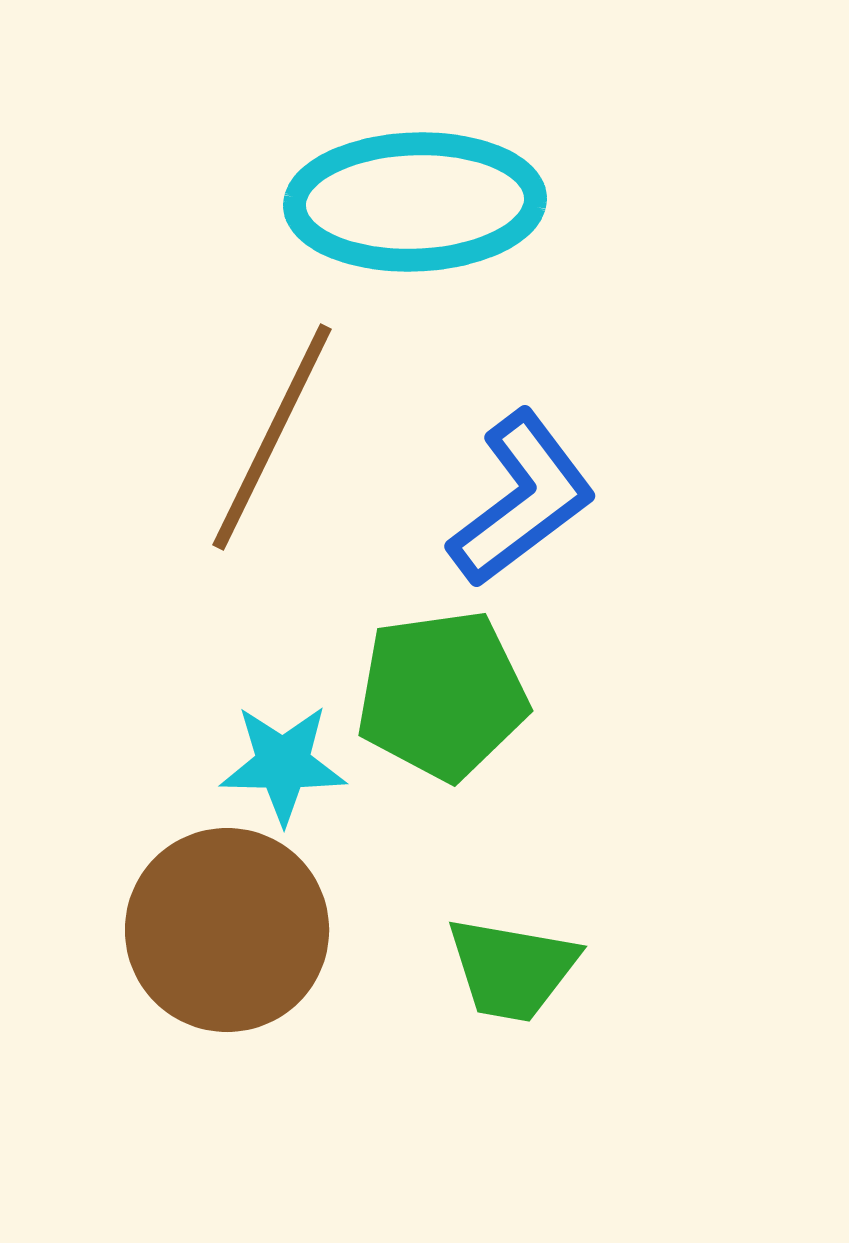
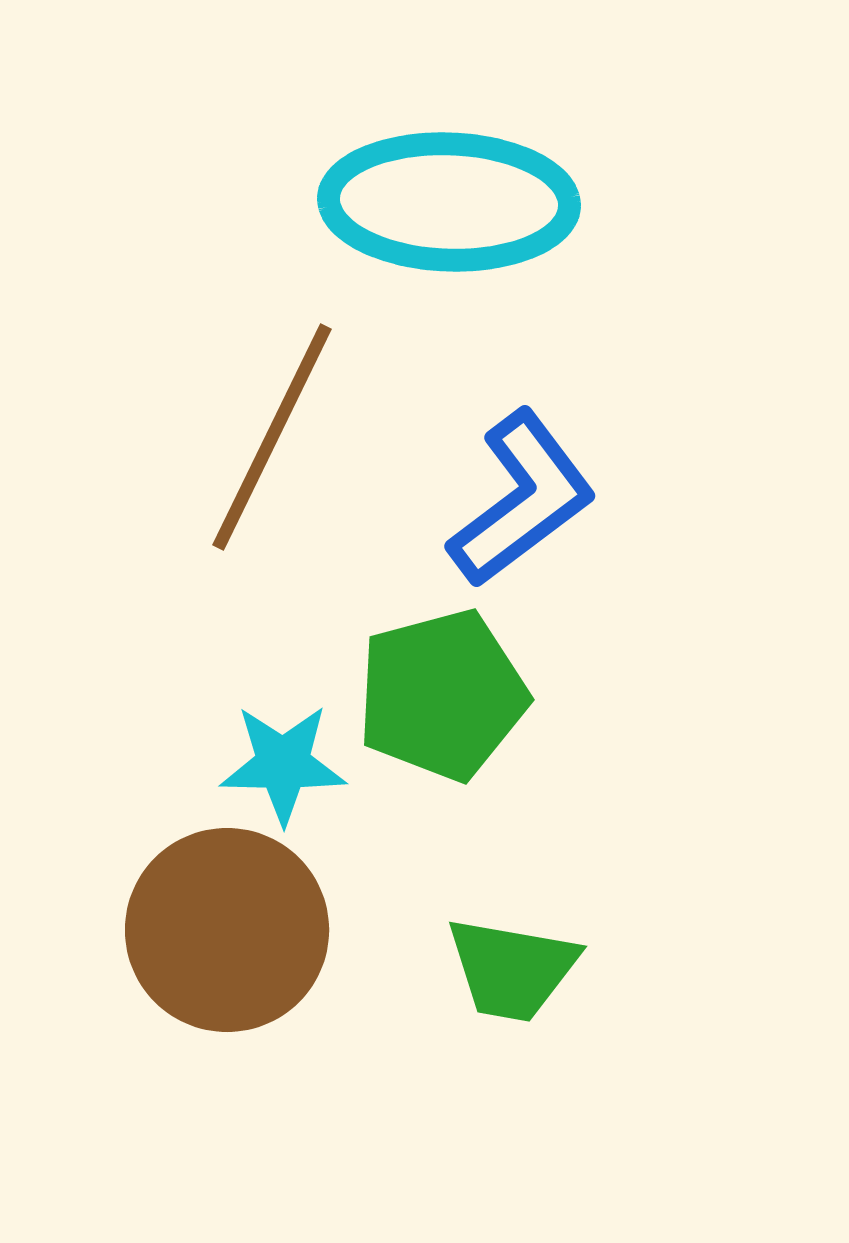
cyan ellipse: moved 34 px right; rotated 4 degrees clockwise
green pentagon: rotated 7 degrees counterclockwise
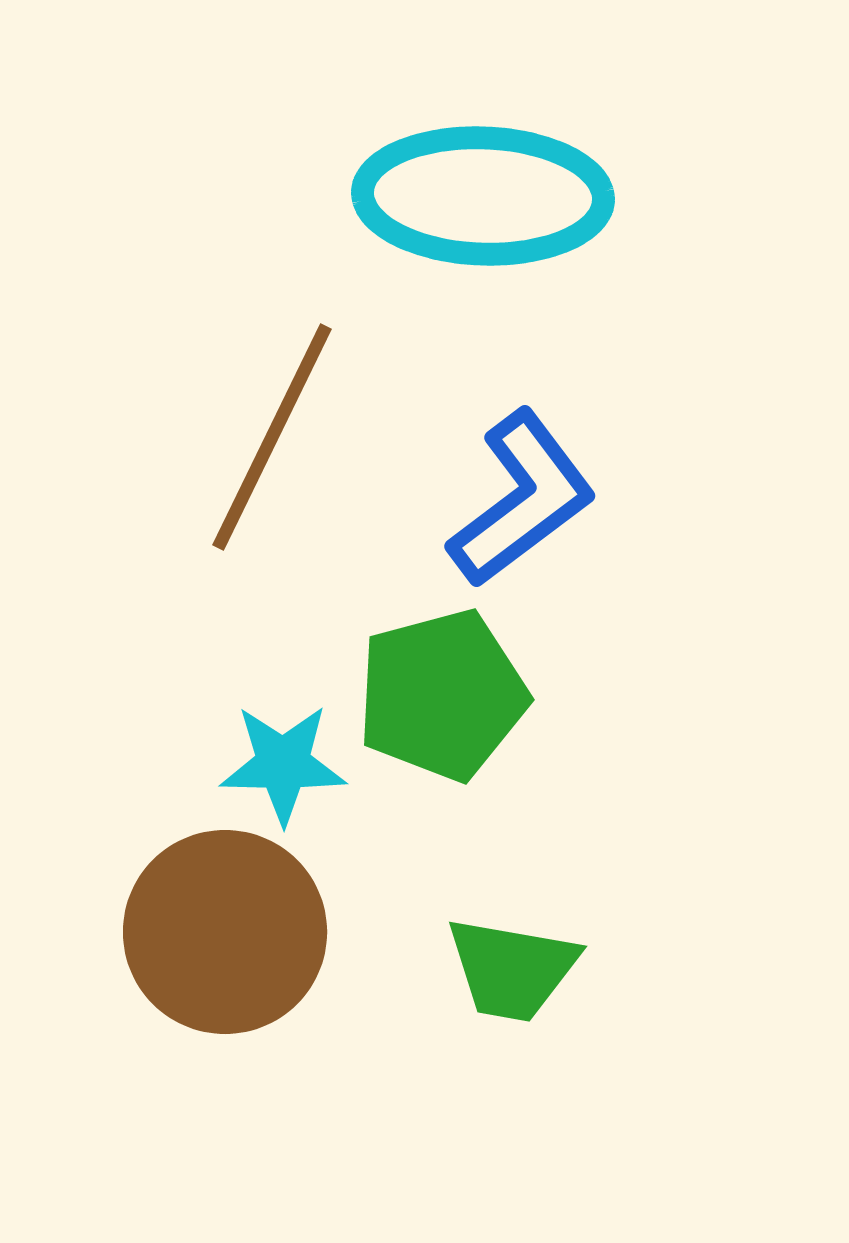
cyan ellipse: moved 34 px right, 6 px up
brown circle: moved 2 px left, 2 px down
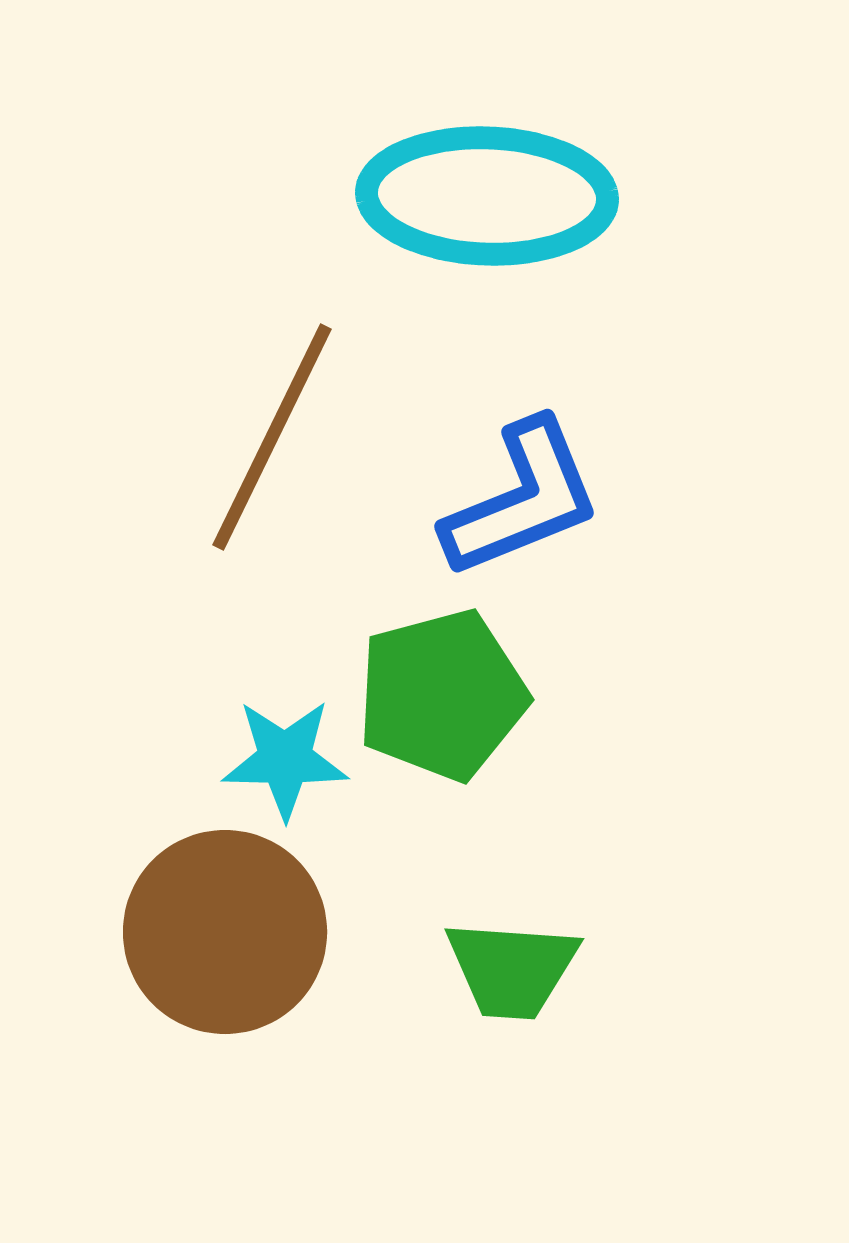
cyan ellipse: moved 4 px right
blue L-shape: rotated 15 degrees clockwise
cyan star: moved 2 px right, 5 px up
green trapezoid: rotated 6 degrees counterclockwise
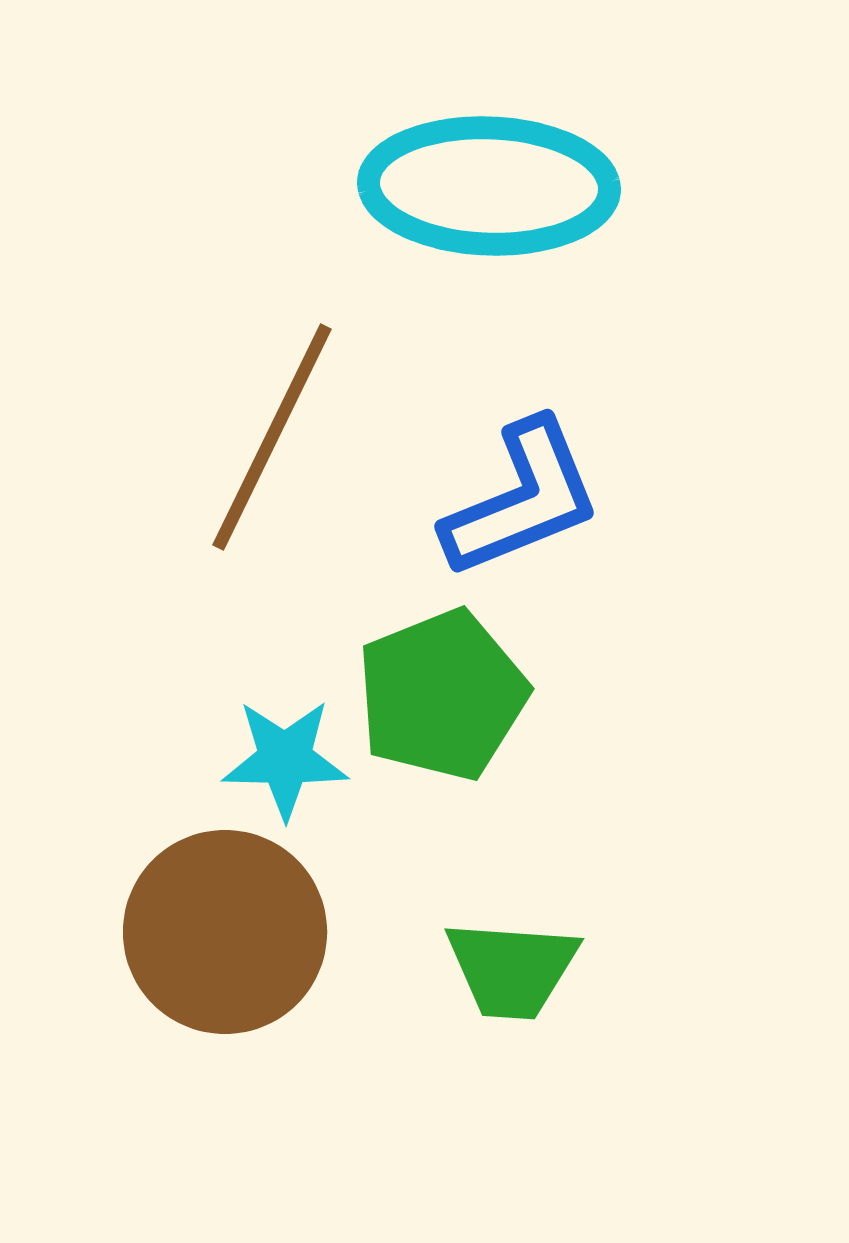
cyan ellipse: moved 2 px right, 10 px up
green pentagon: rotated 7 degrees counterclockwise
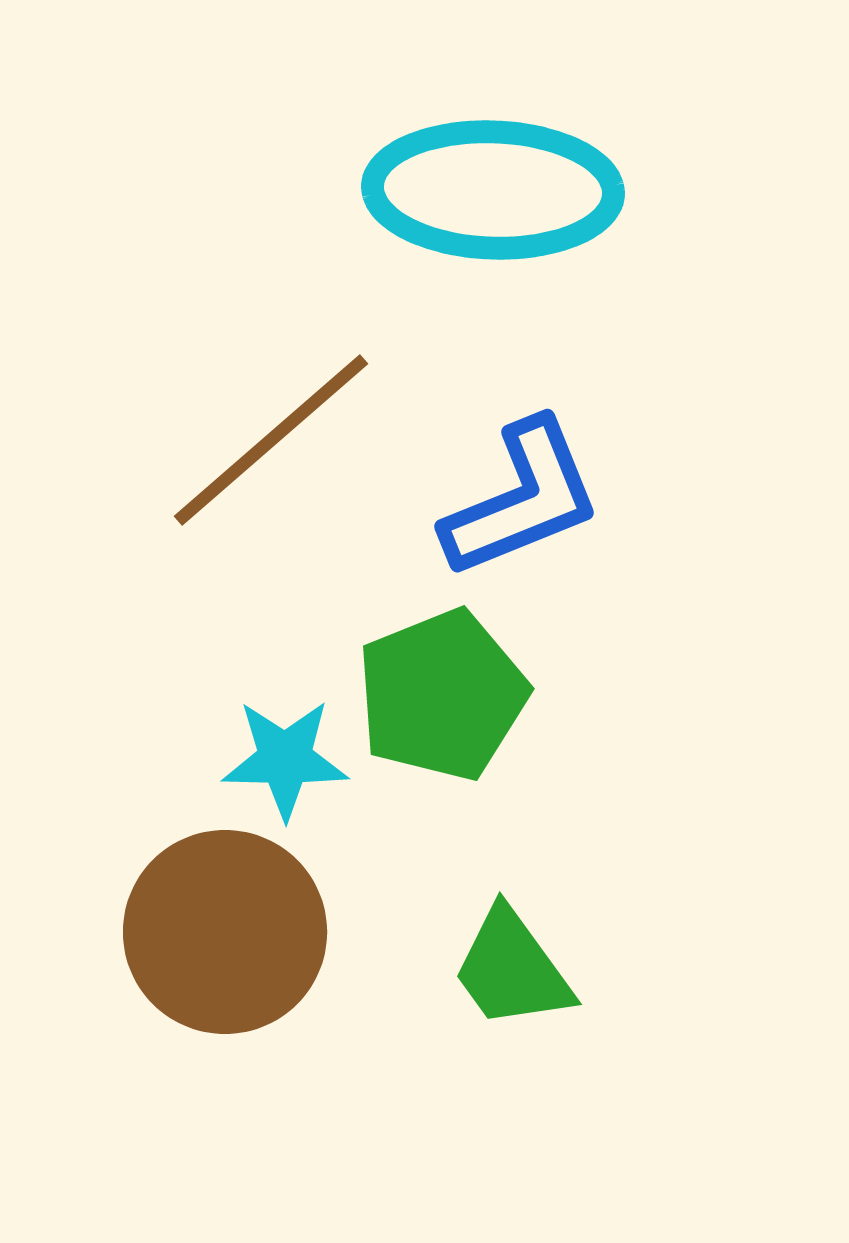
cyan ellipse: moved 4 px right, 4 px down
brown line: moved 1 px left, 3 px down; rotated 23 degrees clockwise
green trapezoid: rotated 50 degrees clockwise
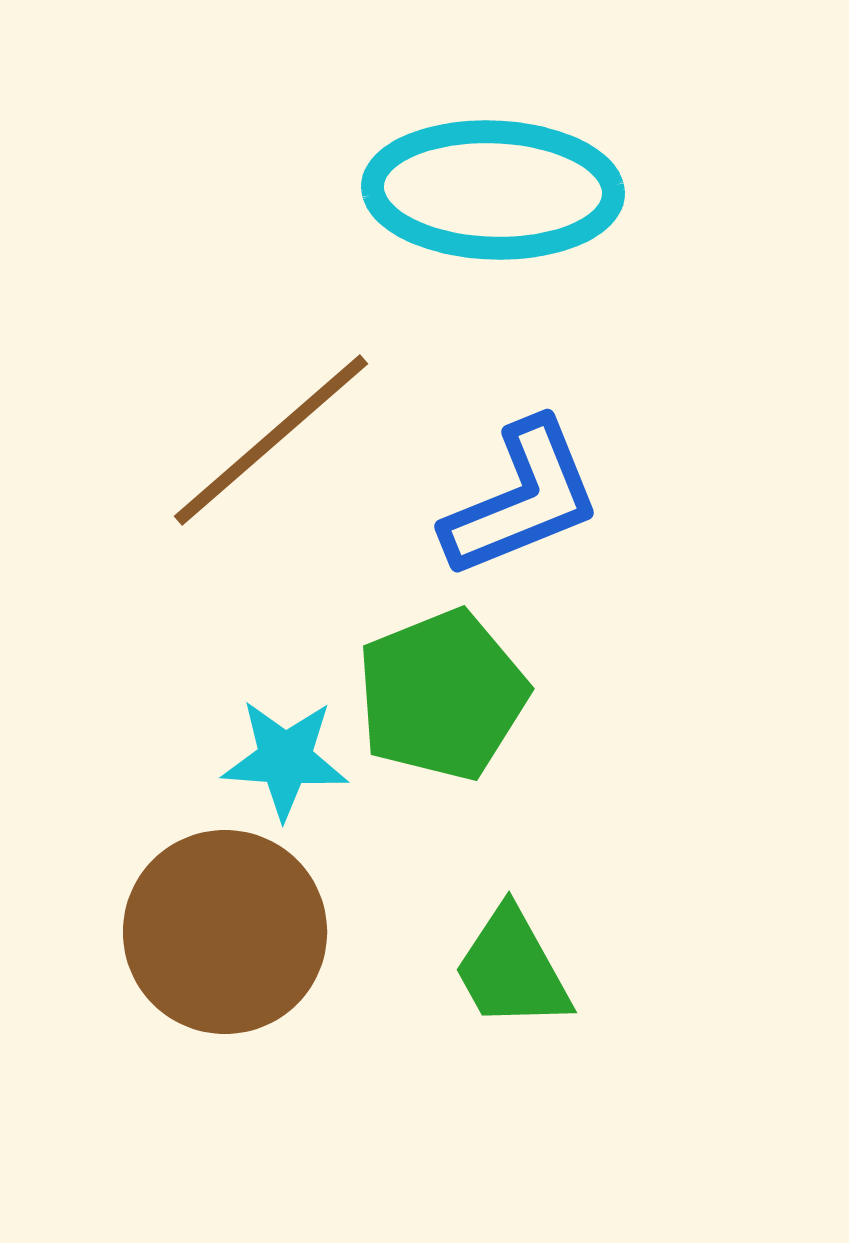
cyan star: rotated 3 degrees clockwise
green trapezoid: rotated 7 degrees clockwise
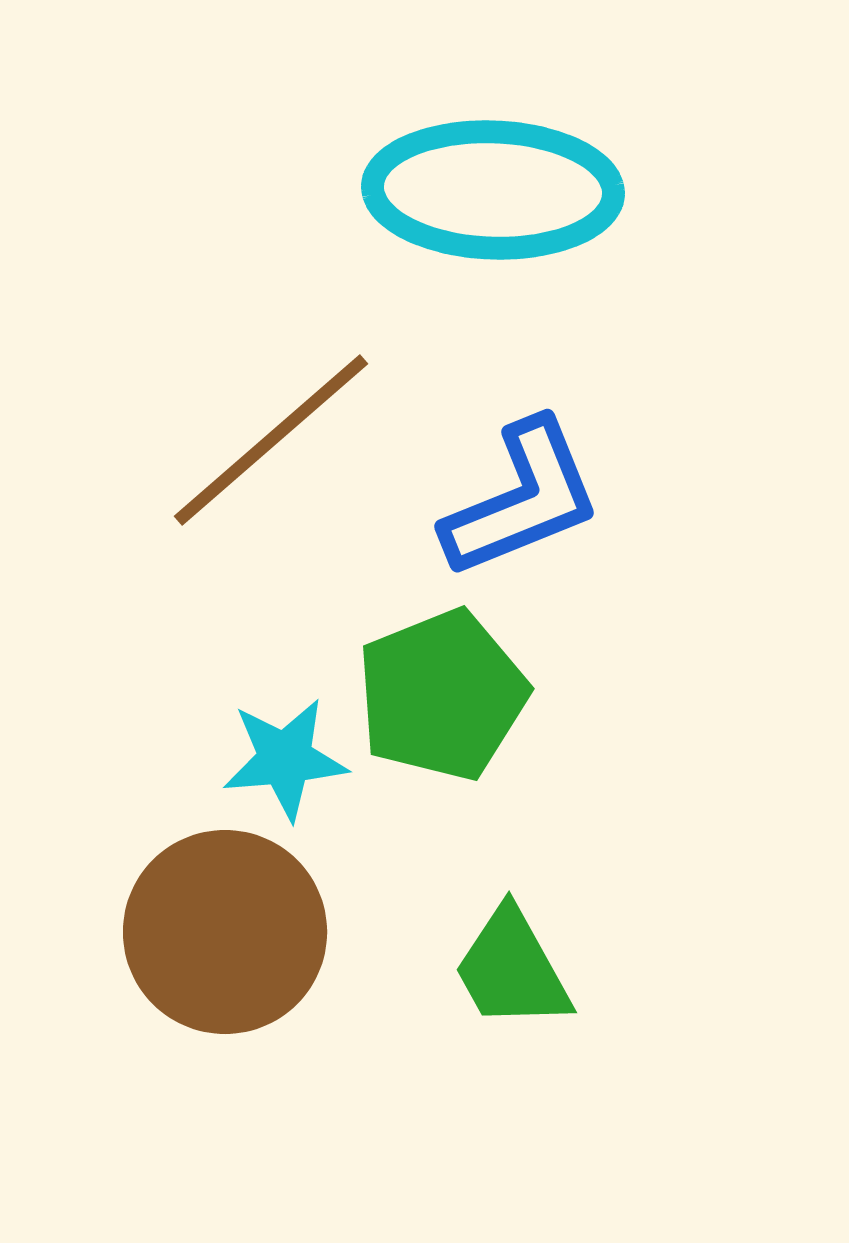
cyan star: rotated 9 degrees counterclockwise
